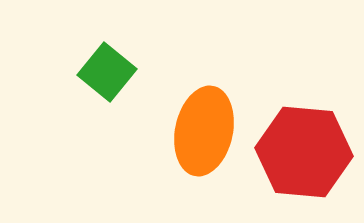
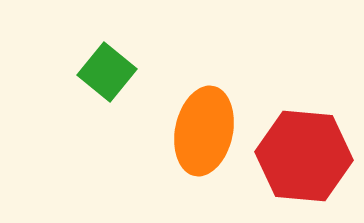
red hexagon: moved 4 px down
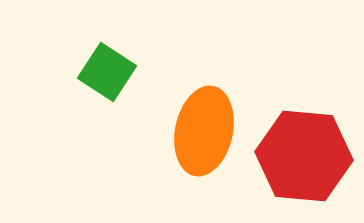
green square: rotated 6 degrees counterclockwise
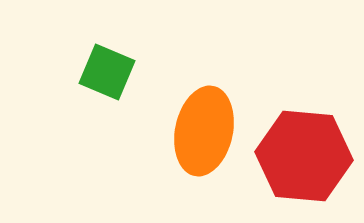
green square: rotated 10 degrees counterclockwise
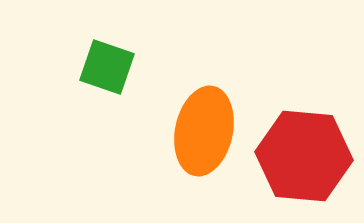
green square: moved 5 px up; rotated 4 degrees counterclockwise
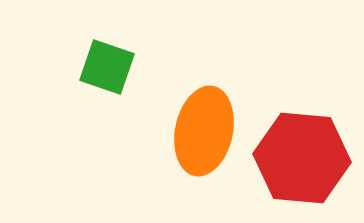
red hexagon: moved 2 px left, 2 px down
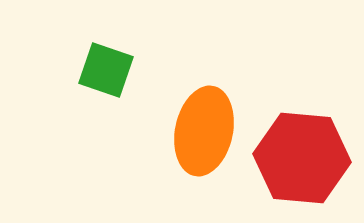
green square: moved 1 px left, 3 px down
